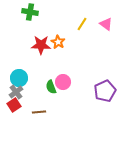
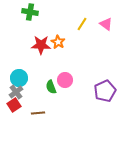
pink circle: moved 2 px right, 2 px up
brown line: moved 1 px left, 1 px down
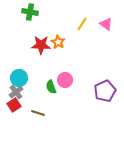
brown line: rotated 24 degrees clockwise
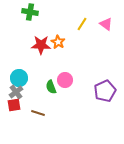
red square: rotated 24 degrees clockwise
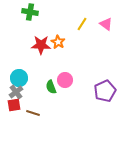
brown line: moved 5 px left
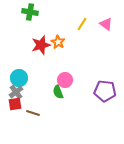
red star: rotated 18 degrees counterclockwise
green semicircle: moved 7 px right, 5 px down
purple pentagon: rotated 30 degrees clockwise
red square: moved 1 px right, 1 px up
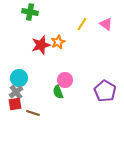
orange star: rotated 16 degrees clockwise
purple pentagon: rotated 25 degrees clockwise
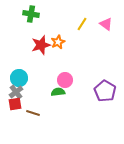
green cross: moved 1 px right, 2 px down
green semicircle: rotated 104 degrees clockwise
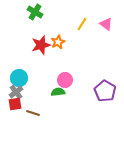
green cross: moved 4 px right, 2 px up; rotated 21 degrees clockwise
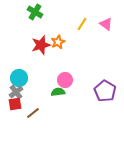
brown line: rotated 56 degrees counterclockwise
